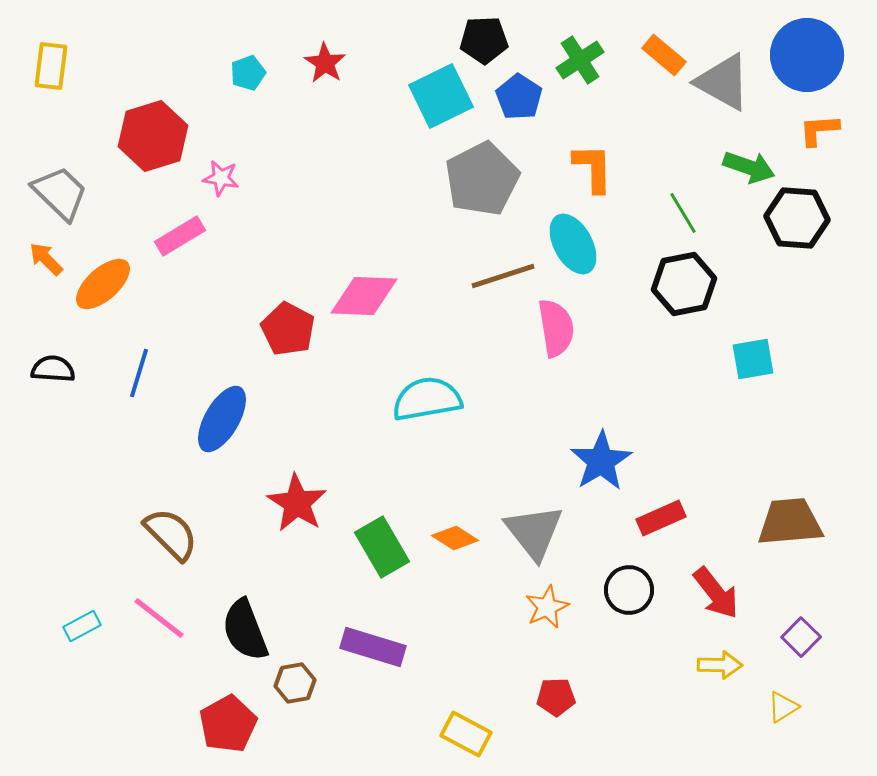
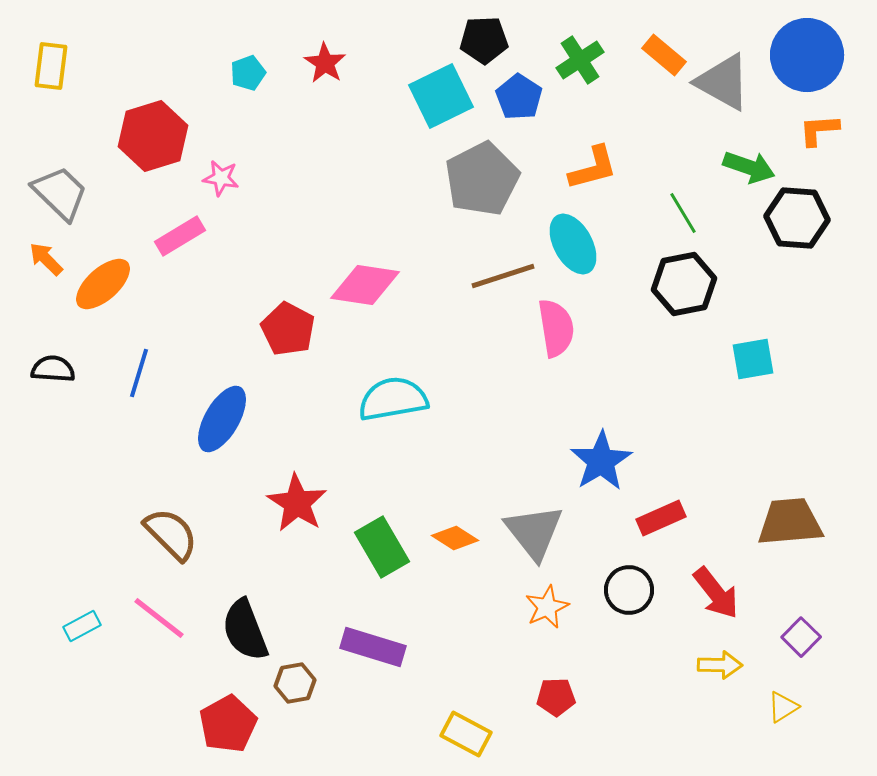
orange L-shape at (593, 168): rotated 76 degrees clockwise
pink diamond at (364, 296): moved 1 px right, 11 px up; rotated 6 degrees clockwise
cyan semicircle at (427, 399): moved 34 px left
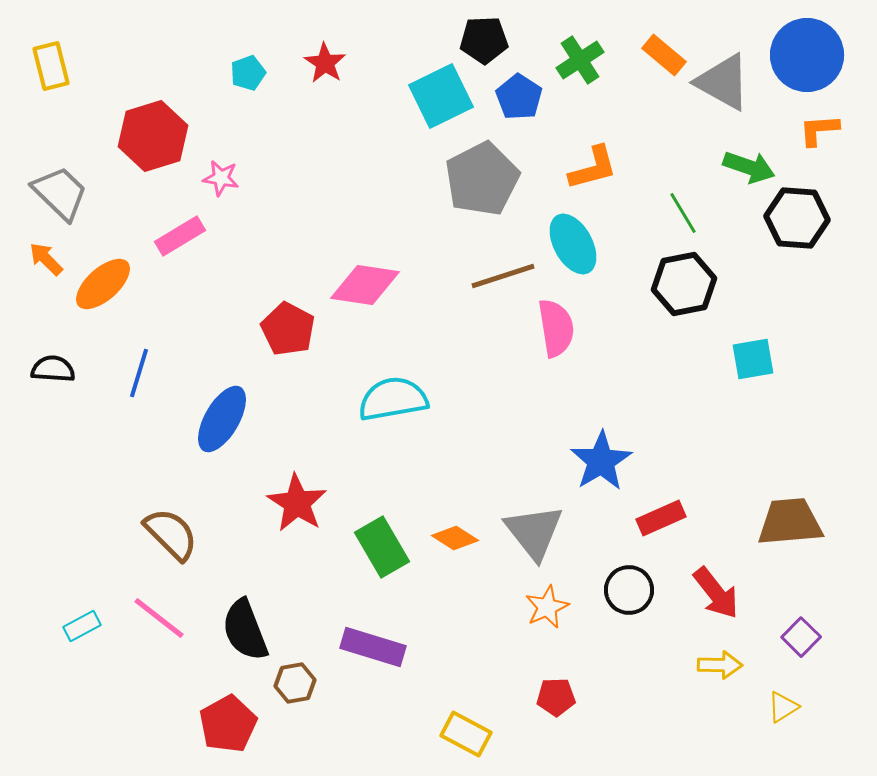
yellow rectangle at (51, 66): rotated 21 degrees counterclockwise
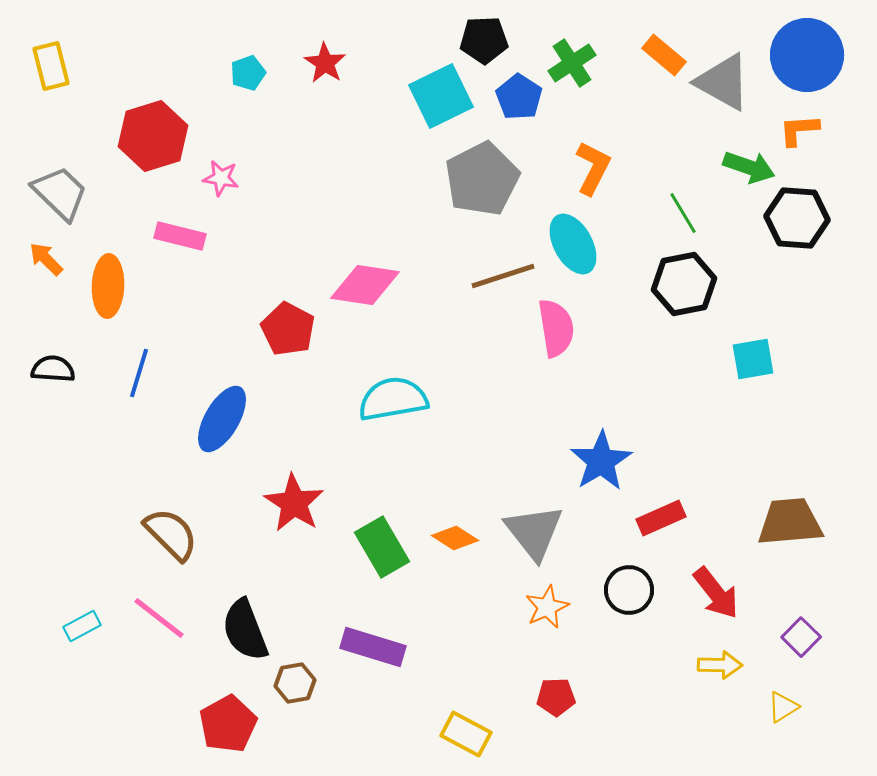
green cross at (580, 60): moved 8 px left, 3 px down
orange L-shape at (819, 130): moved 20 px left
orange L-shape at (593, 168): rotated 48 degrees counterclockwise
pink rectangle at (180, 236): rotated 45 degrees clockwise
orange ellipse at (103, 284): moved 5 px right, 2 px down; rotated 46 degrees counterclockwise
red star at (297, 503): moved 3 px left
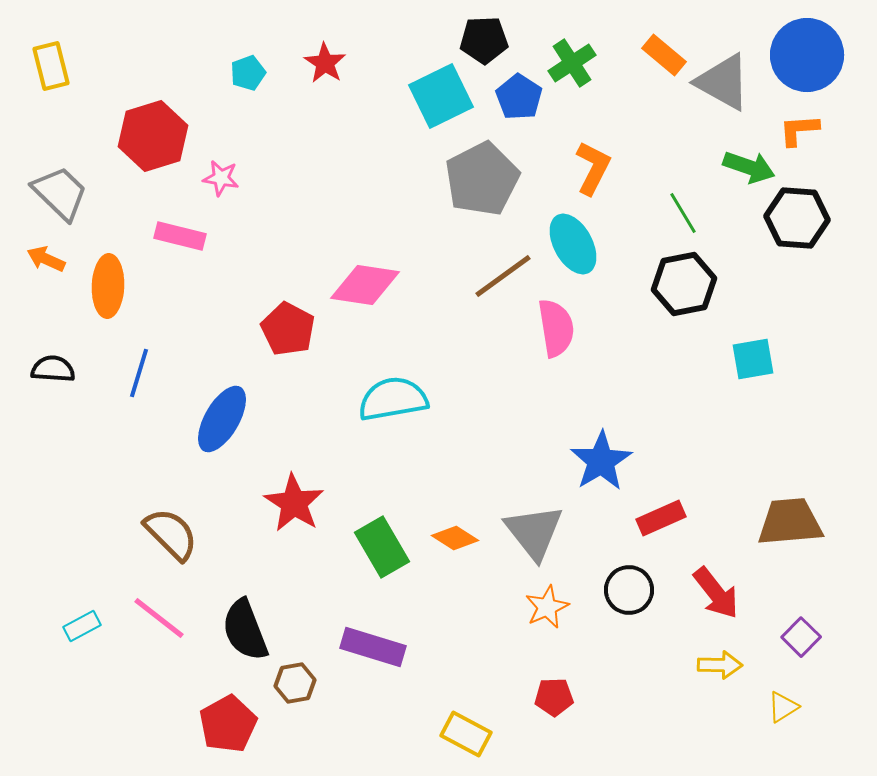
orange arrow at (46, 259): rotated 21 degrees counterclockwise
brown line at (503, 276): rotated 18 degrees counterclockwise
red pentagon at (556, 697): moved 2 px left
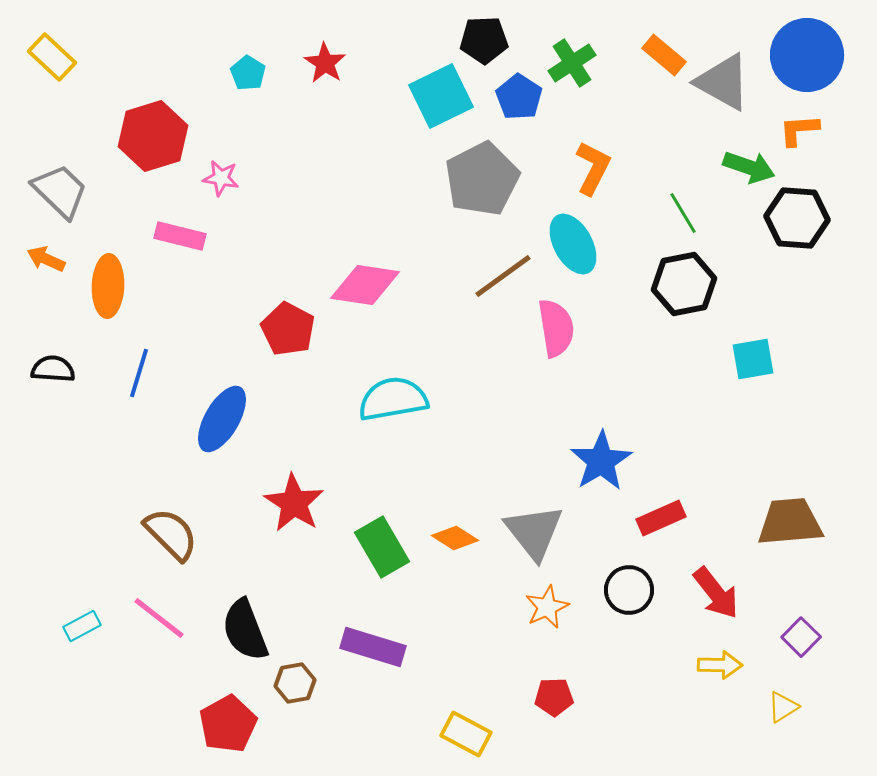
yellow rectangle at (51, 66): moved 1 px right, 9 px up; rotated 33 degrees counterclockwise
cyan pentagon at (248, 73): rotated 20 degrees counterclockwise
gray trapezoid at (60, 193): moved 2 px up
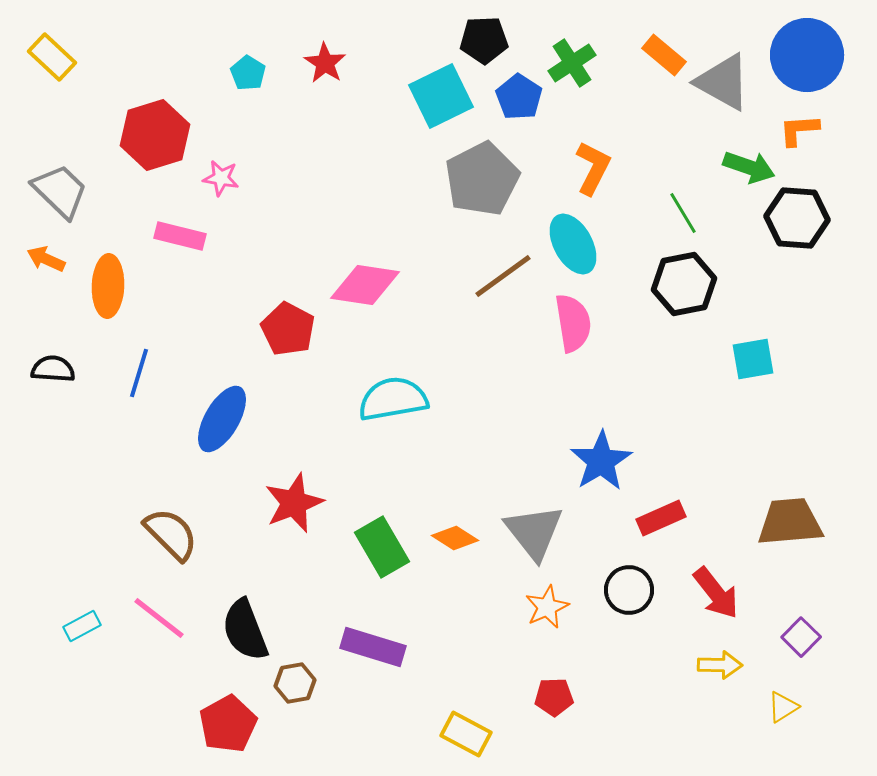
red hexagon at (153, 136): moved 2 px right, 1 px up
pink semicircle at (556, 328): moved 17 px right, 5 px up
red star at (294, 503): rotated 18 degrees clockwise
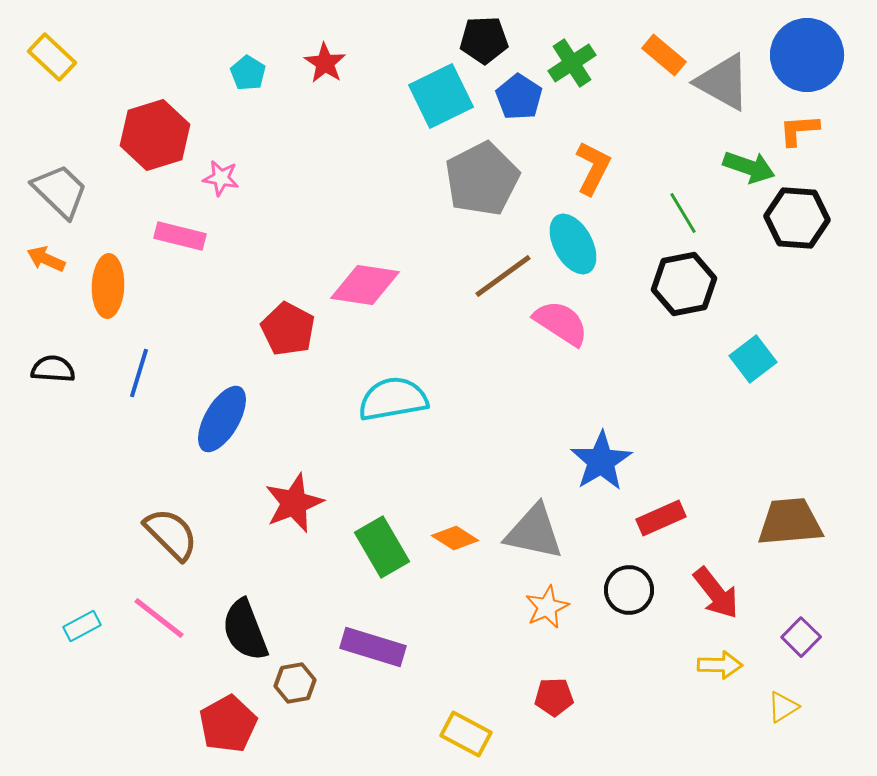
pink semicircle at (573, 323): moved 12 px left; rotated 48 degrees counterclockwise
cyan square at (753, 359): rotated 27 degrees counterclockwise
gray triangle at (534, 532): rotated 40 degrees counterclockwise
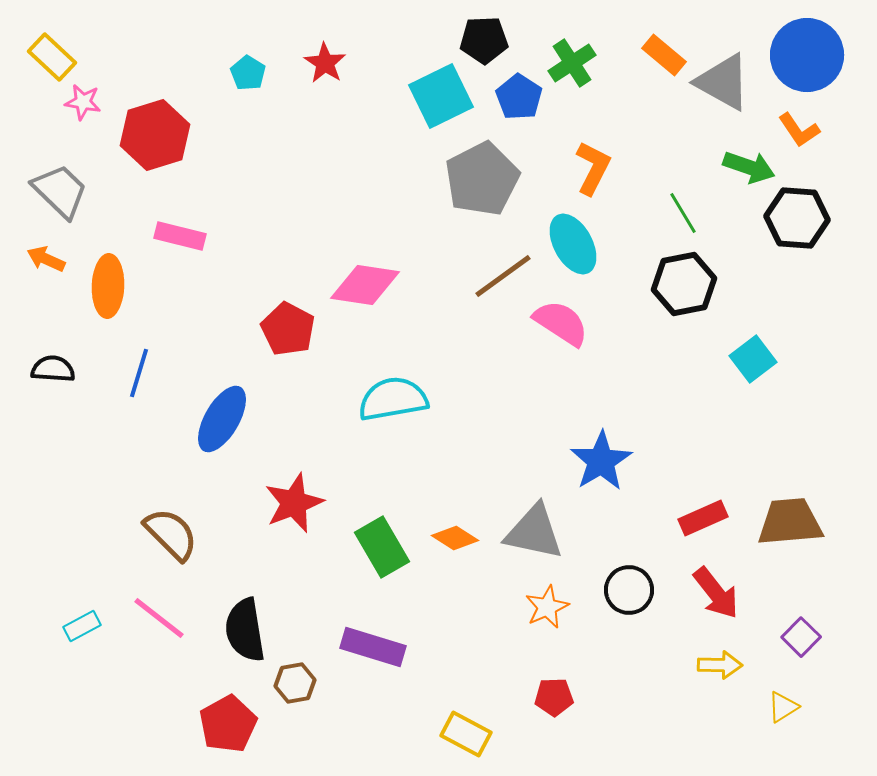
orange L-shape at (799, 130): rotated 120 degrees counterclockwise
pink star at (221, 178): moved 138 px left, 76 px up
red rectangle at (661, 518): moved 42 px right
black semicircle at (245, 630): rotated 12 degrees clockwise
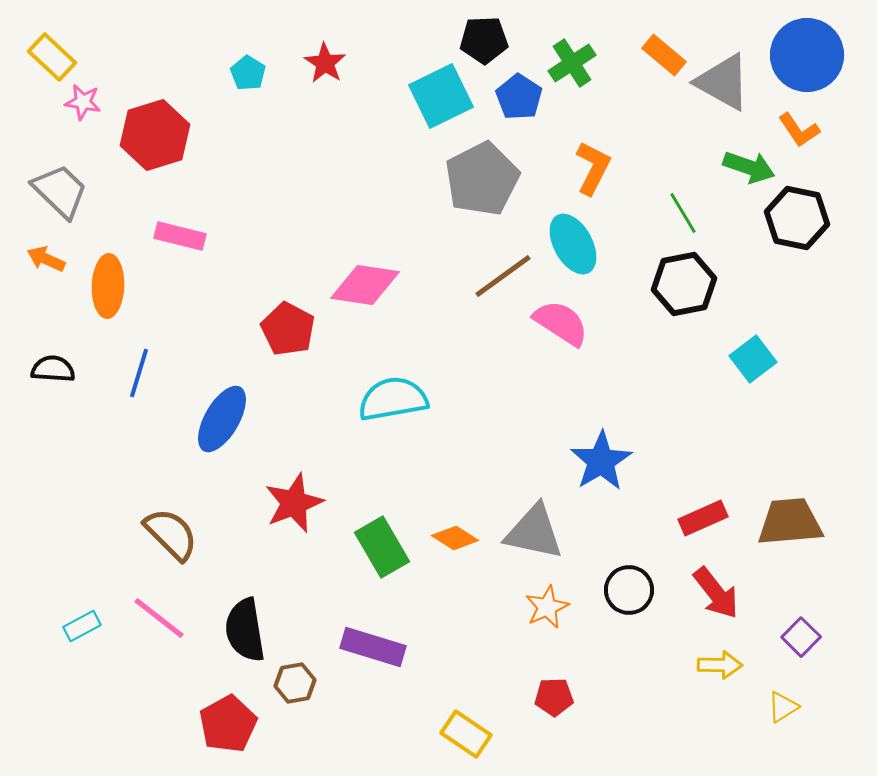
black hexagon at (797, 218): rotated 8 degrees clockwise
yellow rectangle at (466, 734): rotated 6 degrees clockwise
